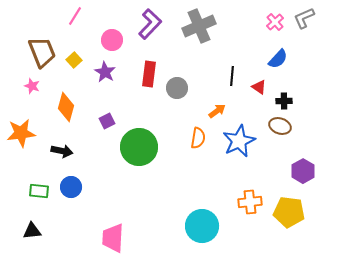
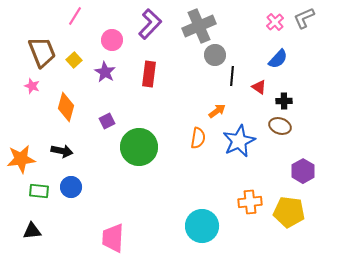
gray circle: moved 38 px right, 33 px up
orange star: moved 26 px down
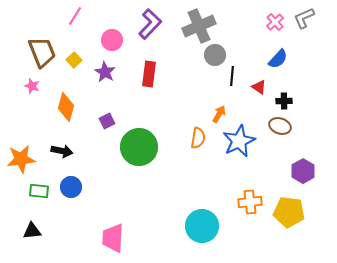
orange arrow: moved 2 px right, 3 px down; rotated 24 degrees counterclockwise
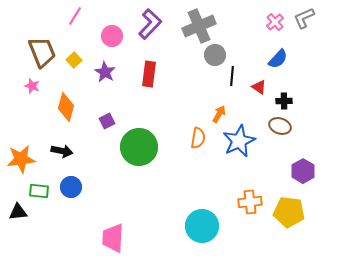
pink circle: moved 4 px up
black triangle: moved 14 px left, 19 px up
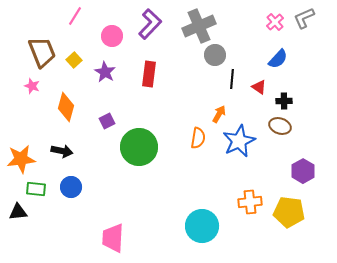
black line: moved 3 px down
green rectangle: moved 3 px left, 2 px up
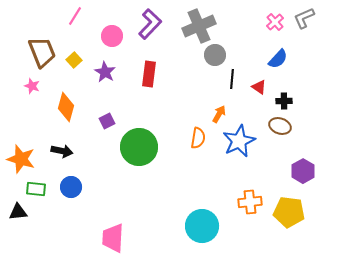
orange star: rotated 24 degrees clockwise
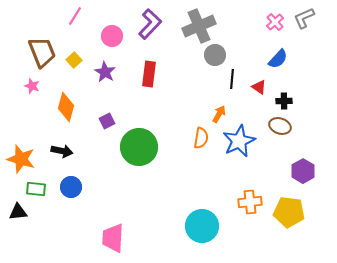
orange semicircle: moved 3 px right
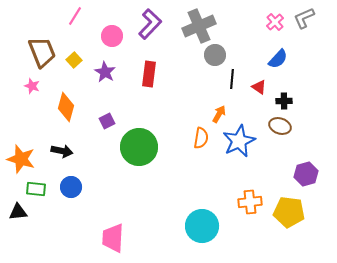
purple hexagon: moved 3 px right, 3 px down; rotated 15 degrees clockwise
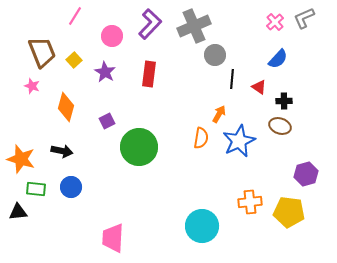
gray cross: moved 5 px left
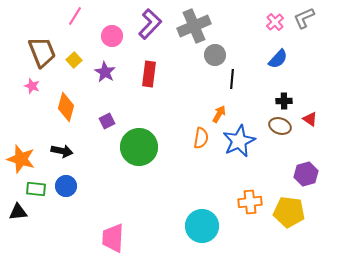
red triangle: moved 51 px right, 32 px down
blue circle: moved 5 px left, 1 px up
